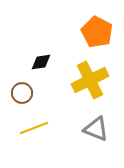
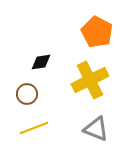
brown circle: moved 5 px right, 1 px down
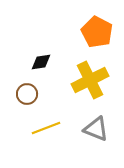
yellow line: moved 12 px right
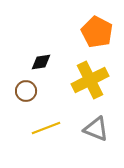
brown circle: moved 1 px left, 3 px up
